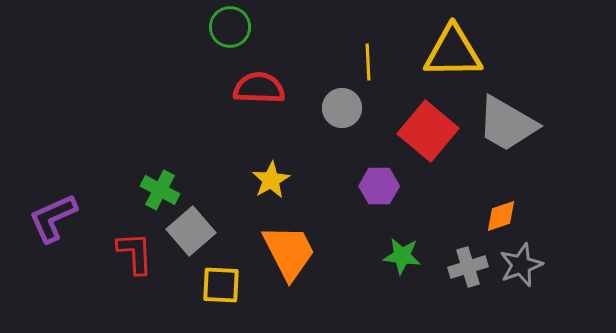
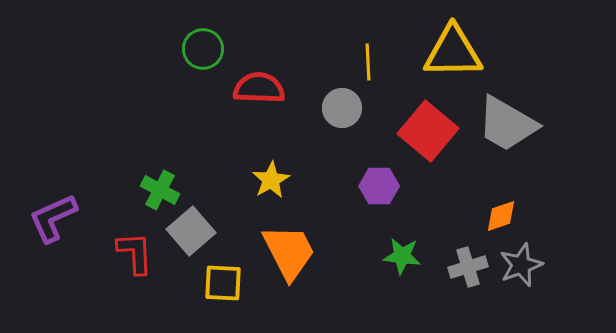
green circle: moved 27 px left, 22 px down
yellow square: moved 2 px right, 2 px up
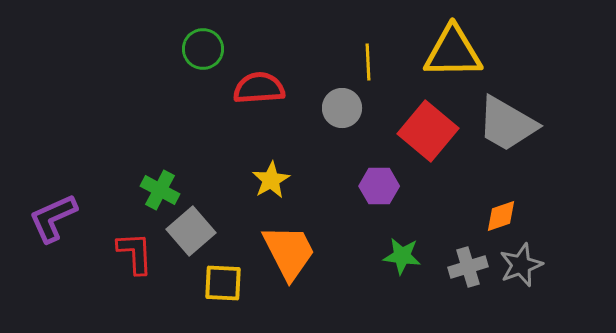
red semicircle: rotated 6 degrees counterclockwise
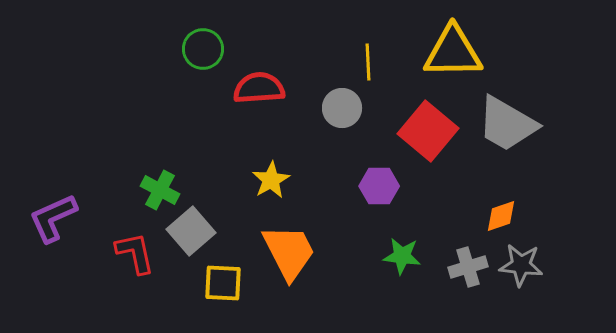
red L-shape: rotated 9 degrees counterclockwise
gray star: rotated 27 degrees clockwise
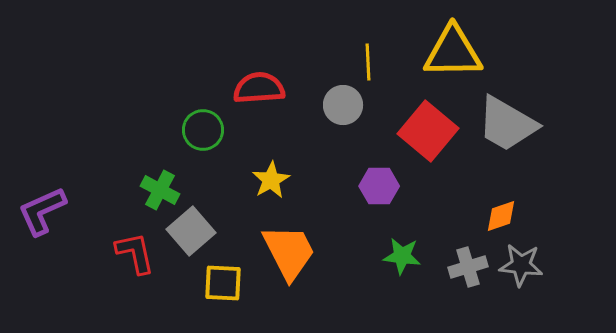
green circle: moved 81 px down
gray circle: moved 1 px right, 3 px up
purple L-shape: moved 11 px left, 7 px up
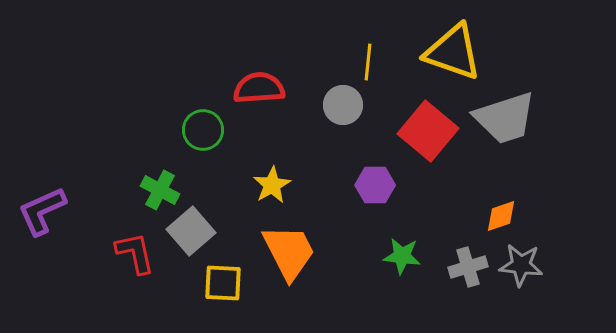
yellow triangle: rotated 20 degrees clockwise
yellow line: rotated 9 degrees clockwise
gray trapezoid: moved 2 px left, 6 px up; rotated 48 degrees counterclockwise
yellow star: moved 1 px right, 5 px down
purple hexagon: moved 4 px left, 1 px up
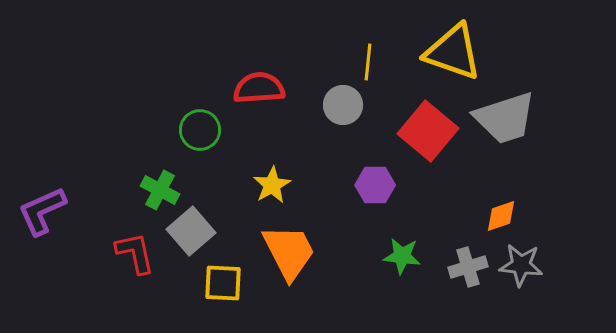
green circle: moved 3 px left
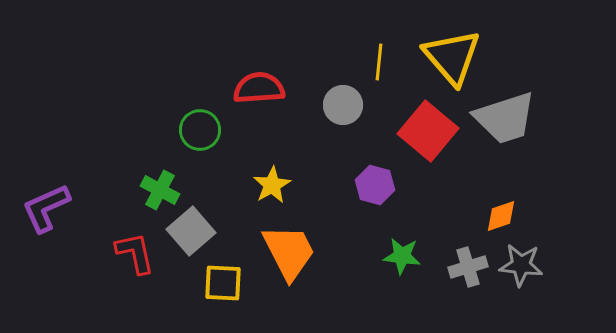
yellow triangle: moved 1 px left, 5 px down; rotated 30 degrees clockwise
yellow line: moved 11 px right
purple hexagon: rotated 15 degrees clockwise
purple L-shape: moved 4 px right, 3 px up
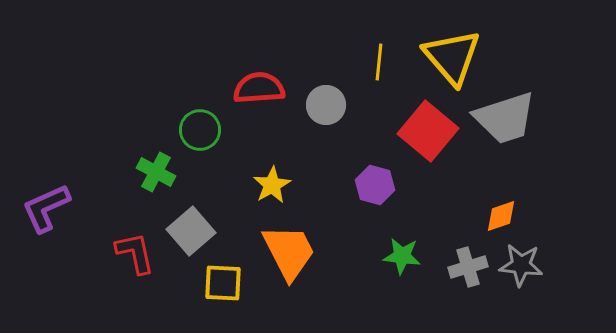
gray circle: moved 17 px left
green cross: moved 4 px left, 18 px up
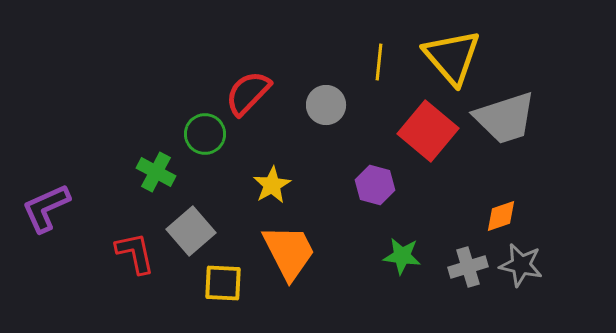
red semicircle: moved 11 px left, 5 px down; rotated 42 degrees counterclockwise
green circle: moved 5 px right, 4 px down
gray star: rotated 6 degrees clockwise
